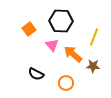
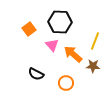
black hexagon: moved 1 px left, 1 px down
yellow line: moved 1 px right, 4 px down
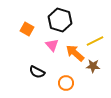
black hexagon: moved 2 px up; rotated 15 degrees clockwise
orange square: moved 2 px left; rotated 24 degrees counterclockwise
yellow line: rotated 42 degrees clockwise
orange arrow: moved 2 px right, 1 px up
black semicircle: moved 1 px right, 2 px up
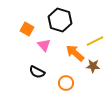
pink triangle: moved 8 px left
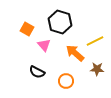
black hexagon: moved 2 px down
brown star: moved 4 px right, 3 px down
orange circle: moved 2 px up
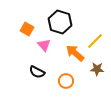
yellow line: rotated 18 degrees counterclockwise
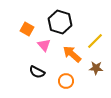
orange arrow: moved 3 px left, 1 px down
brown star: moved 1 px left, 1 px up
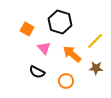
pink triangle: moved 3 px down
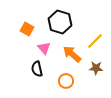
black semicircle: moved 3 px up; rotated 49 degrees clockwise
